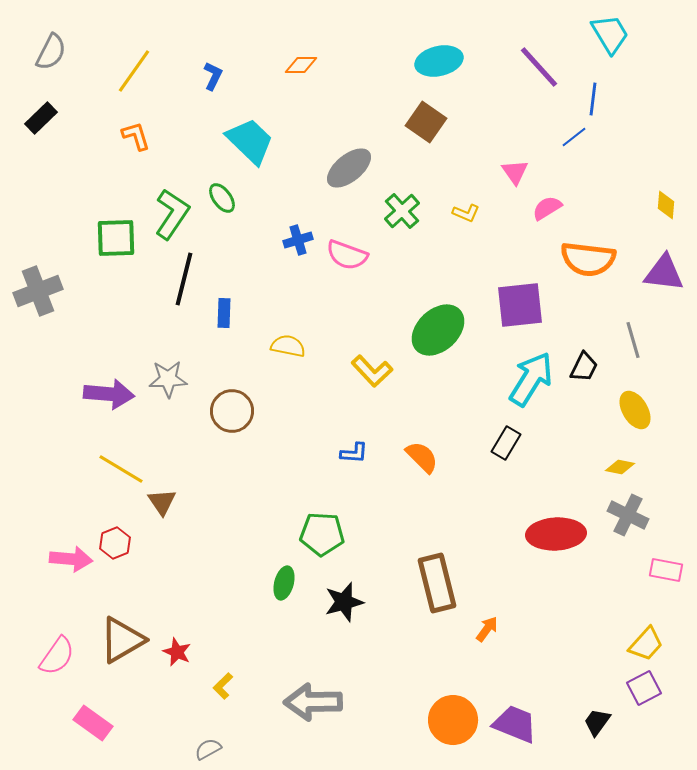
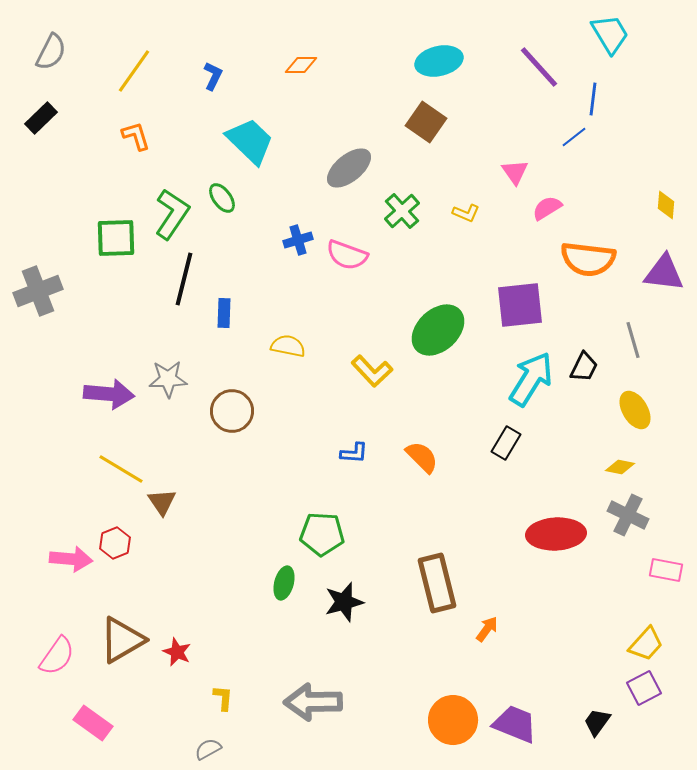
yellow L-shape at (223, 686): moved 12 px down; rotated 140 degrees clockwise
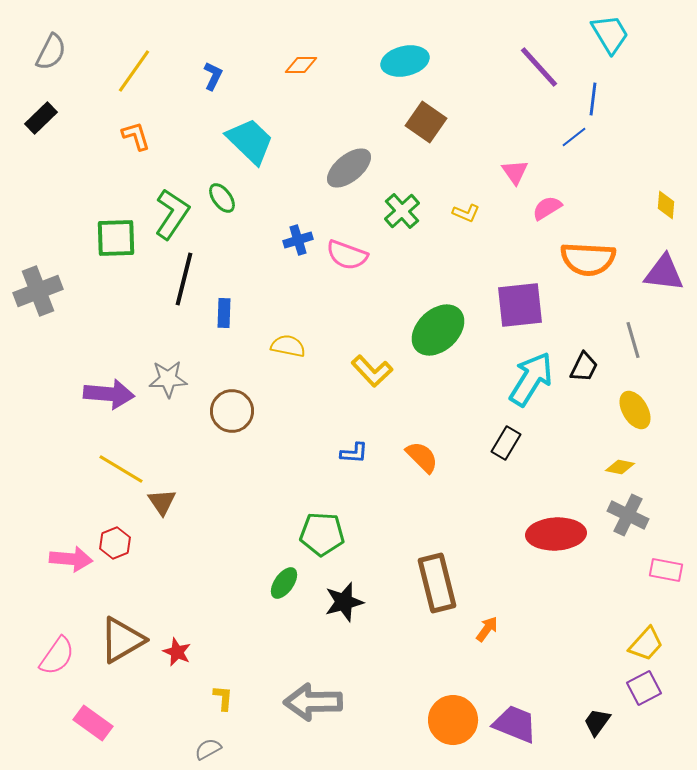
cyan ellipse at (439, 61): moved 34 px left
orange semicircle at (588, 259): rotated 4 degrees counterclockwise
green ellipse at (284, 583): rotated 20 degrees clockwise
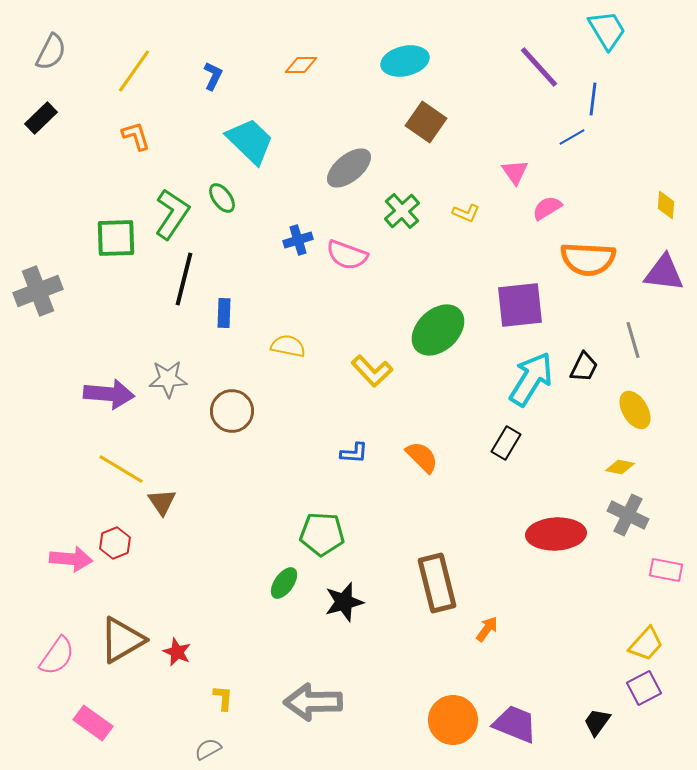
cyan trapezoid at (610, 34): moved 3 px left, 4 px up
blue line at (574, 137): moved 2 px left; rotated 8 degrees clockwise
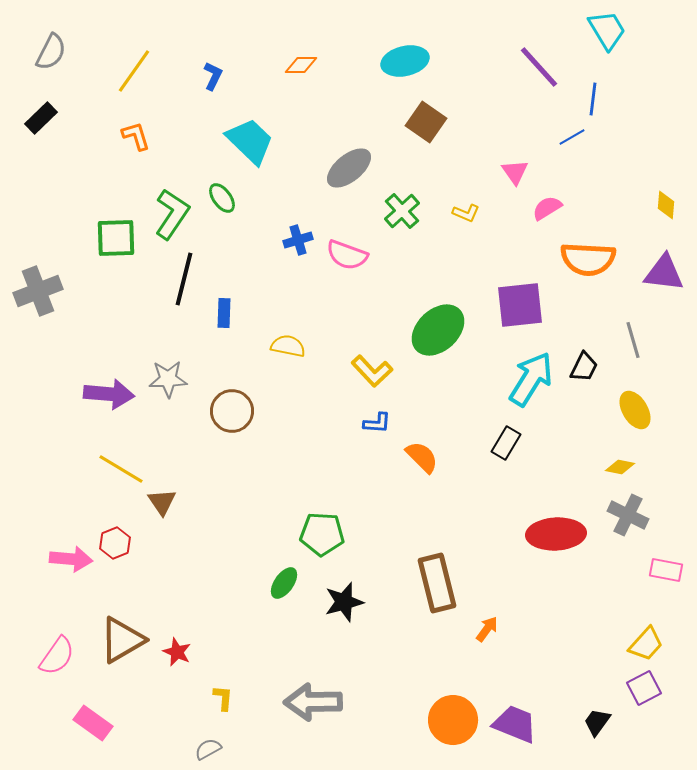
blue L-shape at (354, 453): moved 23 px right, 30 px up
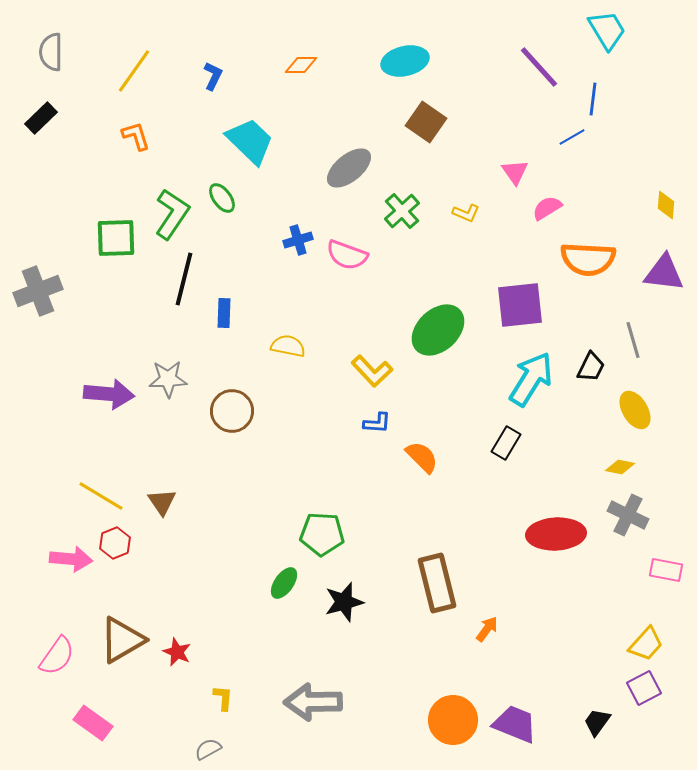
gray semicircle at (51, 52): rotated 153 degrees clockwise
black trapezoid at (584, 367): moved 7 px right
yellow line at (121, 469): moved 20 px left, 27 px down
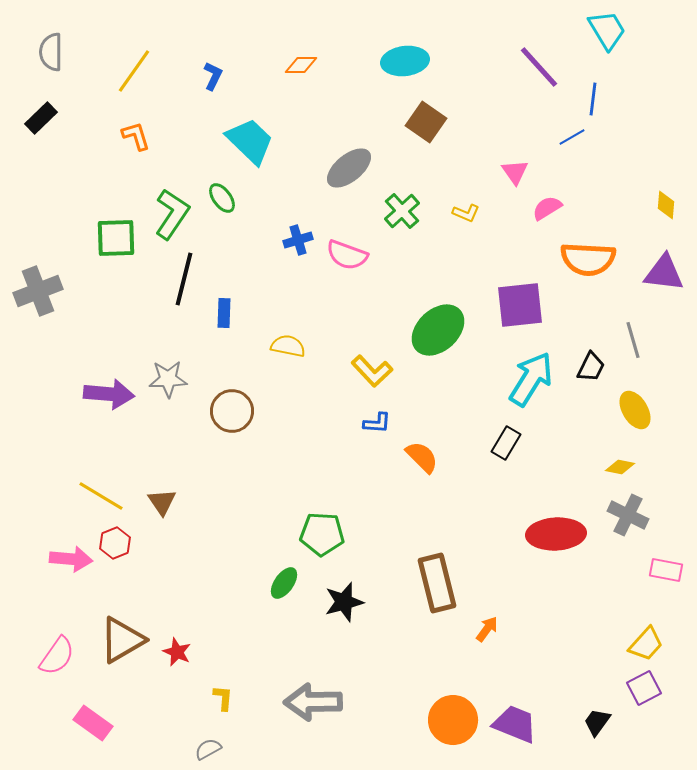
cyan ellipse at (405, 61): rotated 6 degrees clockwise
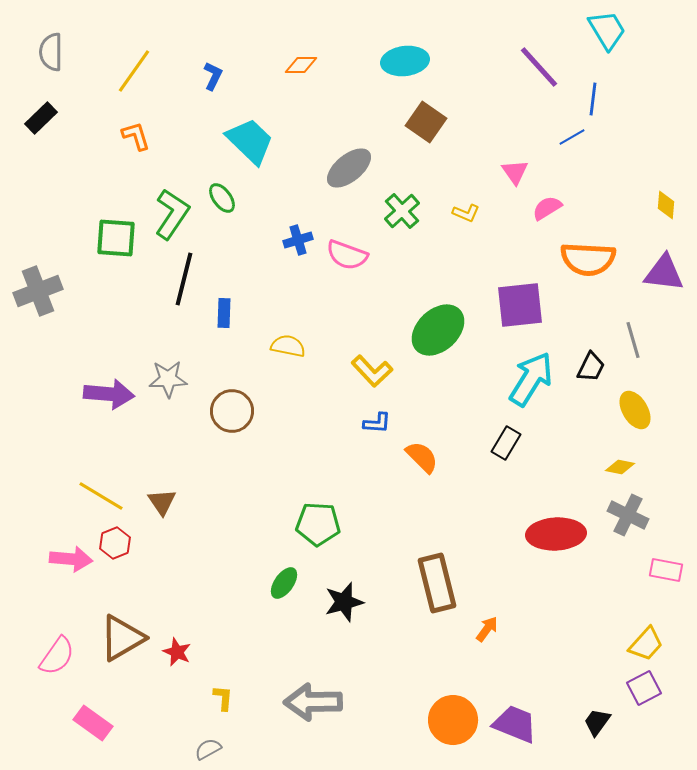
green square at (116, 238): rotated 6 degrees clockwise
green pentagon at (322, 534): moved 4 px left, 10 px up
brown triangle at (122, 640): moved 2 px up
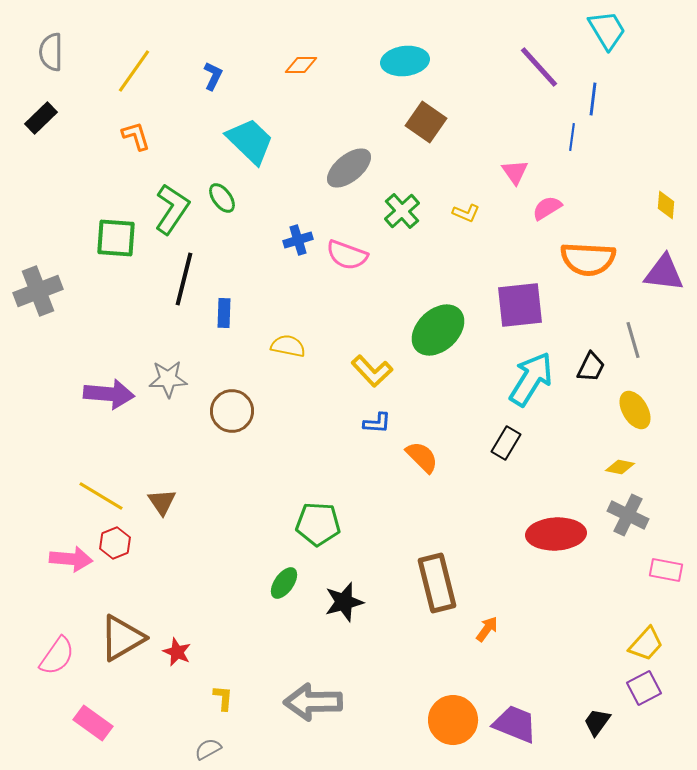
blue line at (572, 137): rotated 52 degrees counterclockwise
green L-shape at (172, 214): moved 5 px up
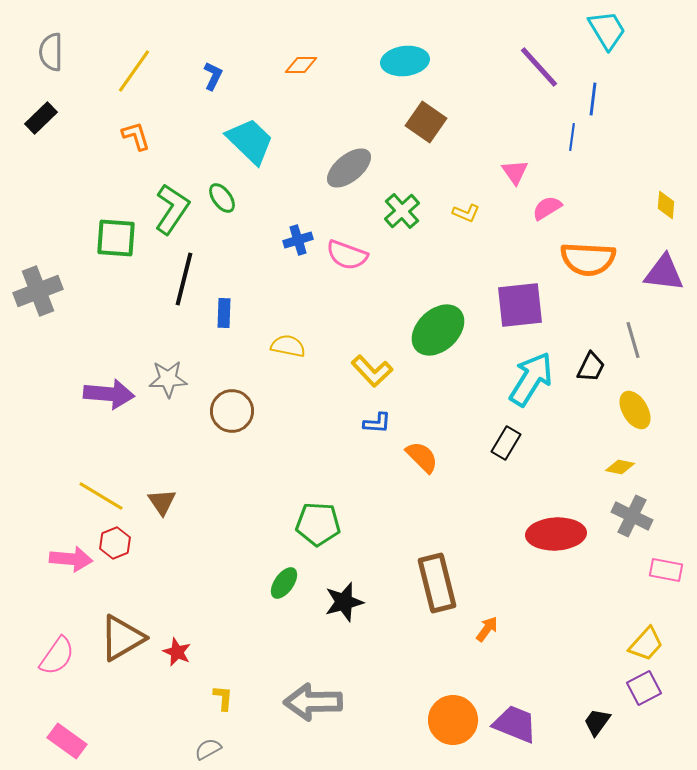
gray cross at (628, 515): moved 4 px right, 1 px down
pink rectangle at (93, 723): moved 26 px left, 18 px down
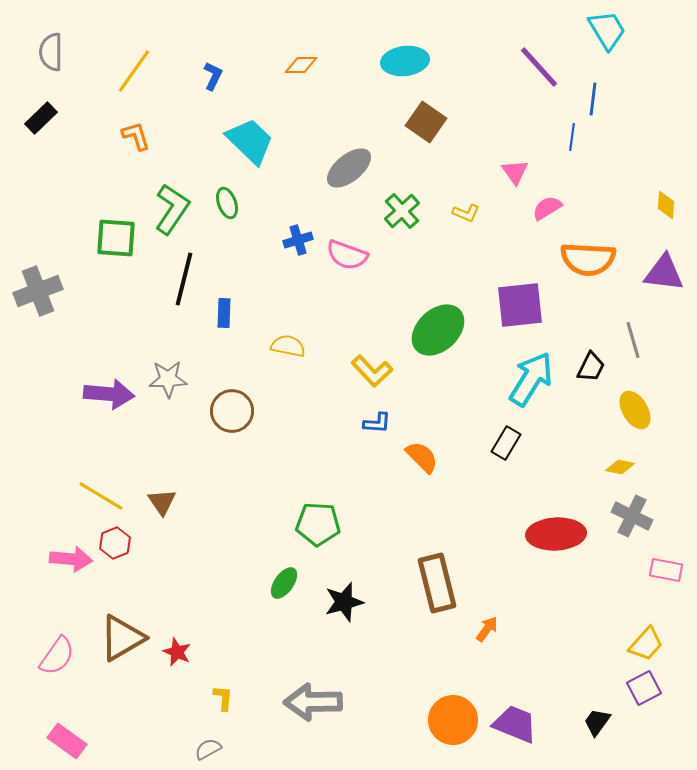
green ellipse at (222, 198): moved 5 px right, 5 px down; rotated 16 degrees clockwise
